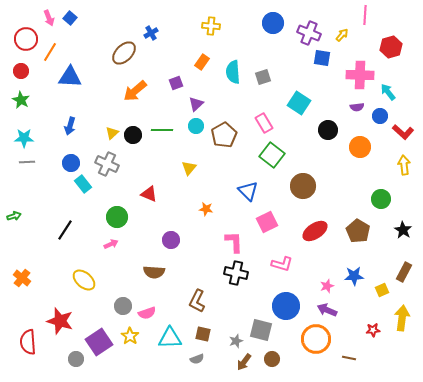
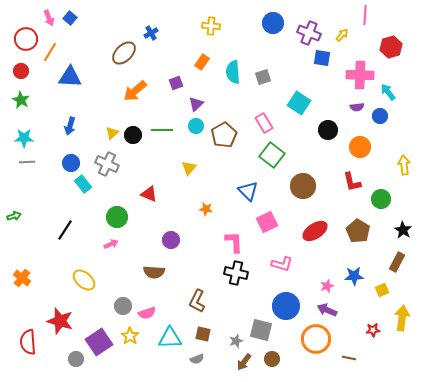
red L-shape at (403, 132): moved 51 px left, 50 px down; rotated 35 degrees clockwise
brown rectangle at (404, 272): moved 7 px left, 10 px up
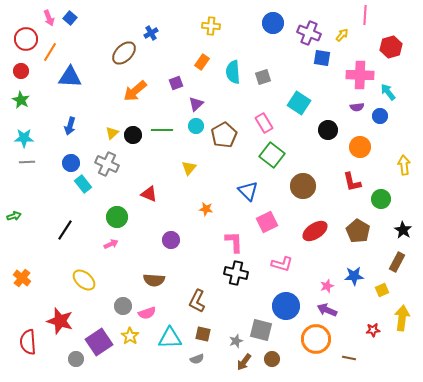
brown semicircle at (154, 272): moved 8 px down
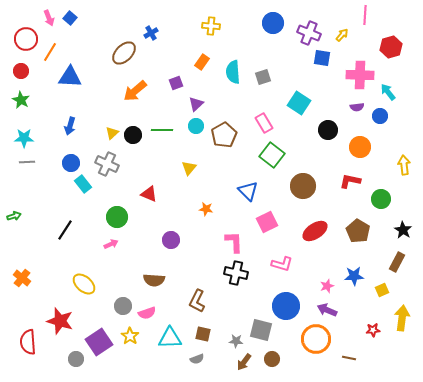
red L-shape at (352, 182): moved 2 px left, 1 px up; rotated 115 degrees clockwise
yellow ellipse at (84, 280): moved 4 px down
gray star at (236, 341): rotated 24 degrees clockwise
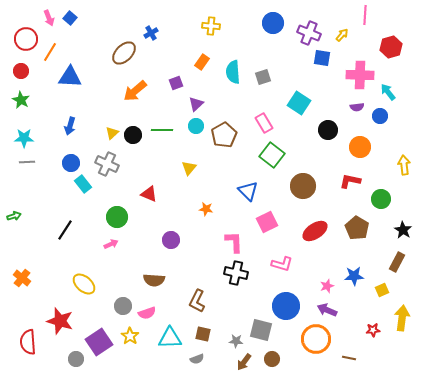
brown pentagon at (358, 231): moved 1 px left, 3 px up
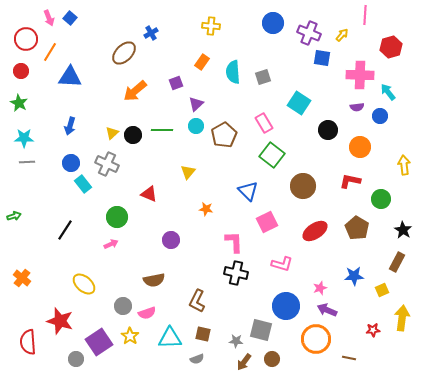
green star at (21, 100): moved 2 px left, 3 px down
yellow triangle at (189, 168): moved 1 px left, 4 px down
brown semicircle at (154, 280): rotated 15 degrees counterclockwise
pink star at (327, 286): moved 7 px left, 2 px down
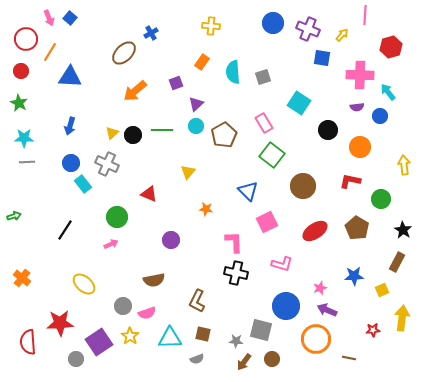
purple cross at (309, 33): moved 1 px left, 4 px up
red star at (60, 321): moved 2 px down; rotated 20 degrees counterclockwise
